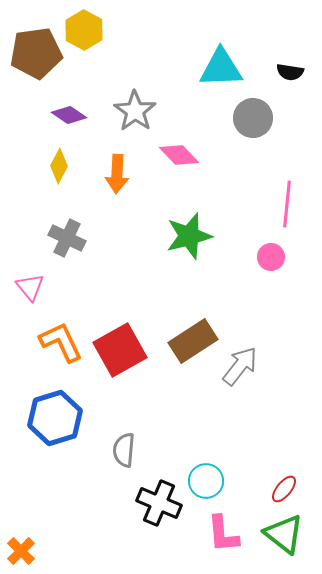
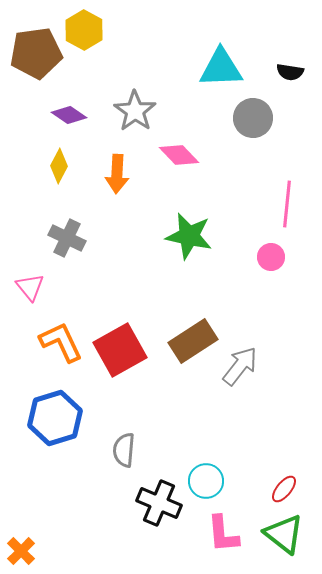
green star: rotated 27 degrees clockwise
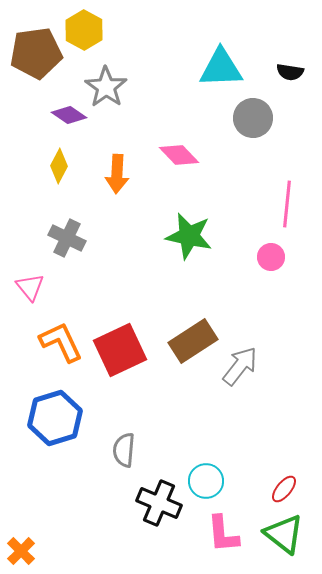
gray star: moved 29 px left, 24 px up
red square: rotated 4 degrees clockwise
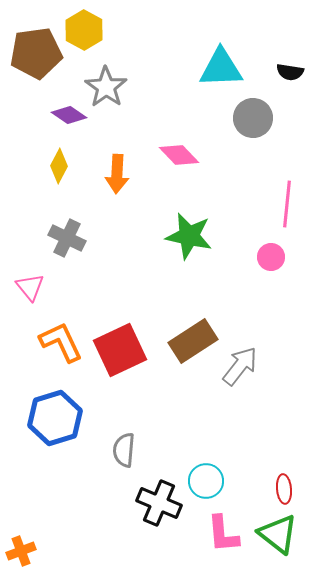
red ellipse: rotated 44 degrees counterclockwise
green triangle: moved 6 px left
orange cross: rotated 24 degrees clockwise
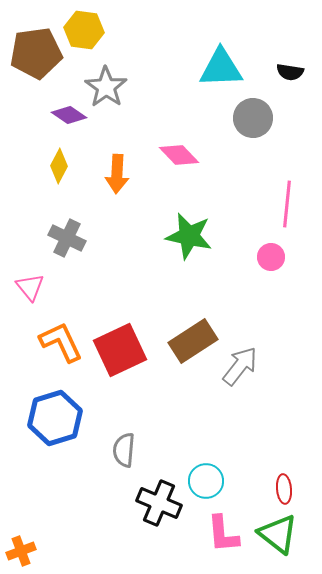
yellow hexagon: rotated 21 degrees counterclockwise
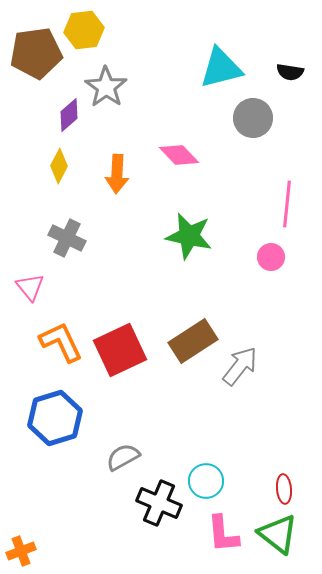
yellow hexagon: rotated 15 degrees counterclockwise
cyan triangle: rotated 12 degrees counterclockwise
purple diamond: rotated 76 degrees counterclockwise
gray semicircle: moved 1 px left, 7 px down; rotated 56 degrees clockwise
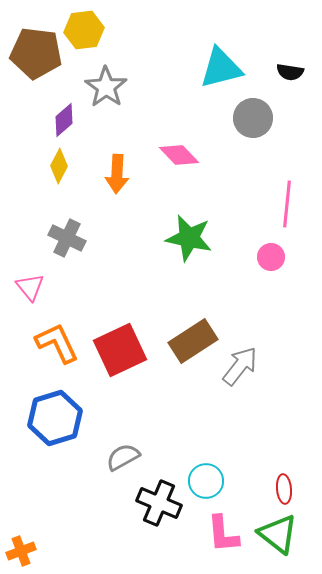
brown pentagon: rotated 15 degrees clockwise
purple diamond: moved 5 px left, 5 px down
green star: moved 2 px down
orange L-shape: moved 4 px left, 1 px down
